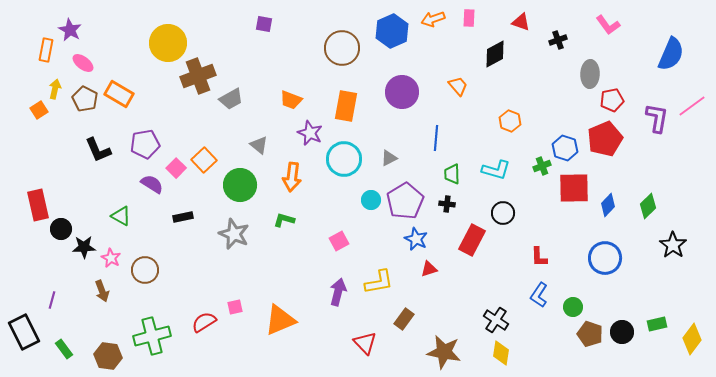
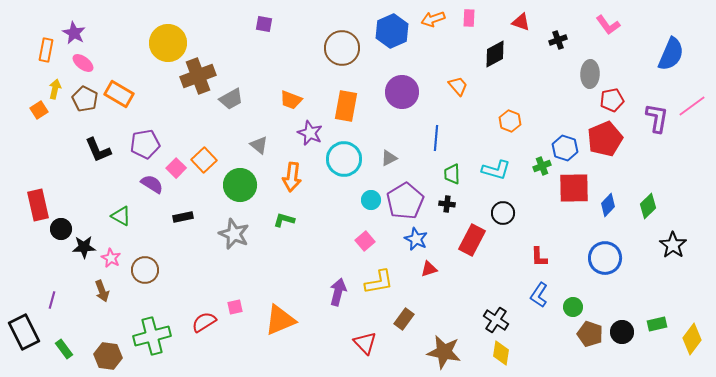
purple star at (70, 30): moved 4 px right, 3 px down
pink square at (339, 241): moved 26 px right; rotated 12 degrees counterclockwise
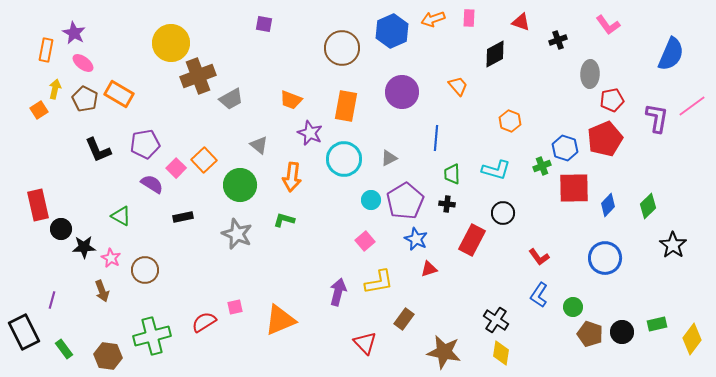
yellow circle at (168, 43): moved 3 px right
gray star at (234, 234): moved 3 px right
red L-shape at (539, 257): rotated 35 degrees counterclockwise
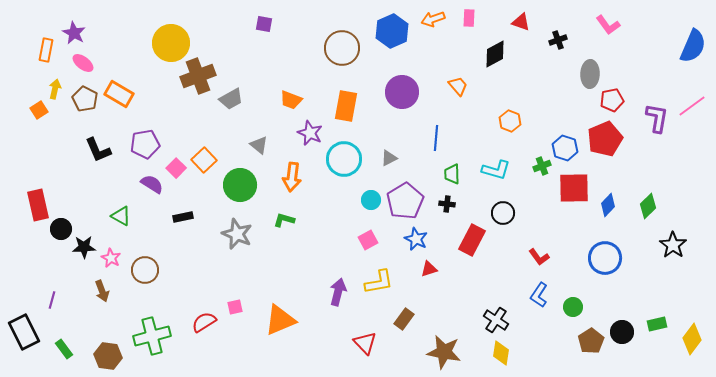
blue semicircle at (671, 54): moved 22 px right, 8 px up
pink square at (365, 241): moved 3 px right, 1 px up; rotated 12 degrees clockwise
brown pentagon at (590, 334): moved 1 px right, 7 px down; rotated 20 degrees clockwise
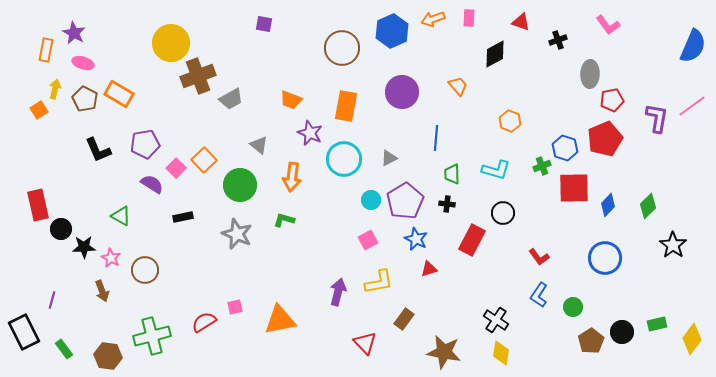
pink ellipse at (83, 63): rotated 20 degrees counterclockwise
orange triangle at (280, 320): rotated 12 degrees clockwise
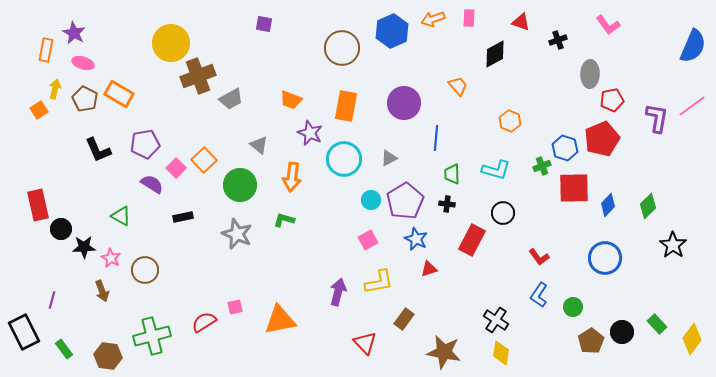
purple circle at (402, 92): moved 2 px right, 11 px down
red pentagon at (605, 139): moved 3 px left
green rectangle at (657, 324): rotated 60 degrees clockwise
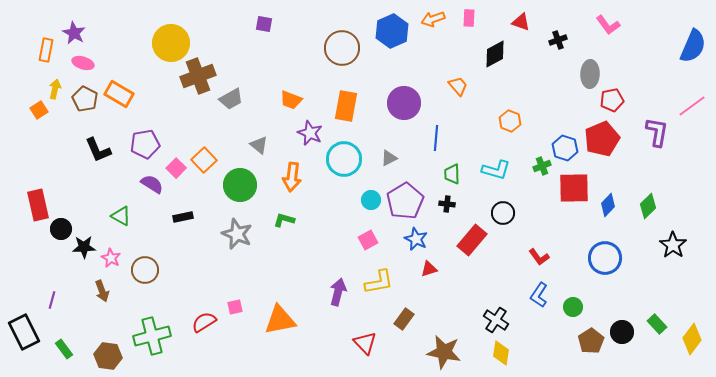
purple L-shape at (657, 118): moved 14 px down
red rectangle at (472, 240): rotated 12 degrees clockwise
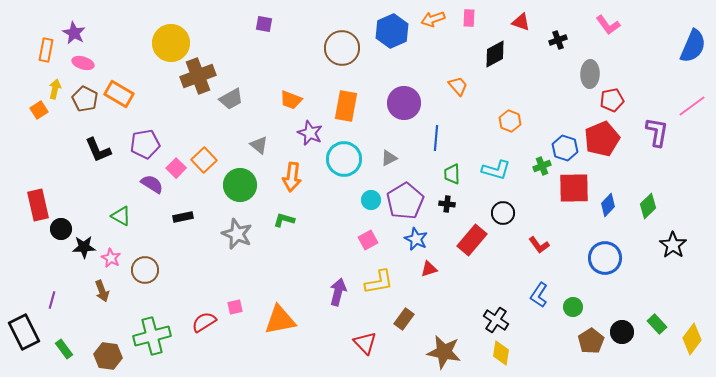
red L-shape at (539, 257): moved 12 px up
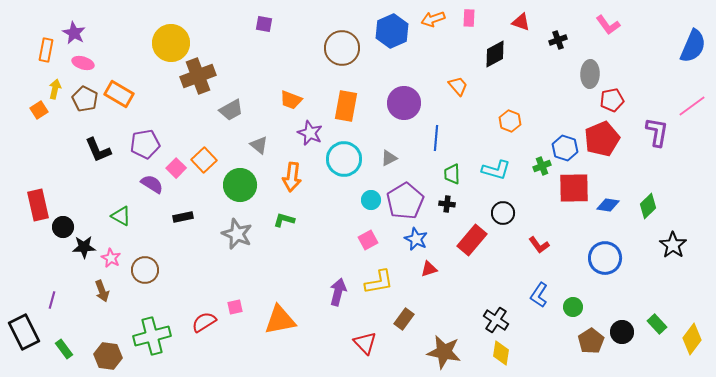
gray trapezoid at (231, 99): moved 11 px down
blue diamond at (608, 205): rotated 55 degrees clockwise
black circle at (61, 229): moved 2 px right, 2 px up
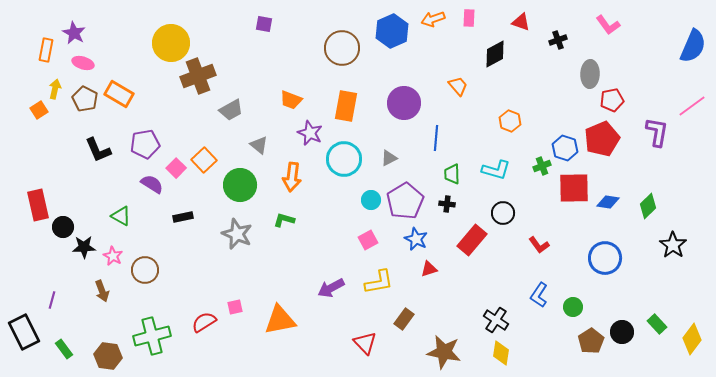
blue diamond at (608, 205): moved 3 px up
pink star at (111, 258): moved 2 px right, 2 px up
purple arrow at (338, 292): moved 7 px left, 4 px up; rotated 132 degrees counterclockwise
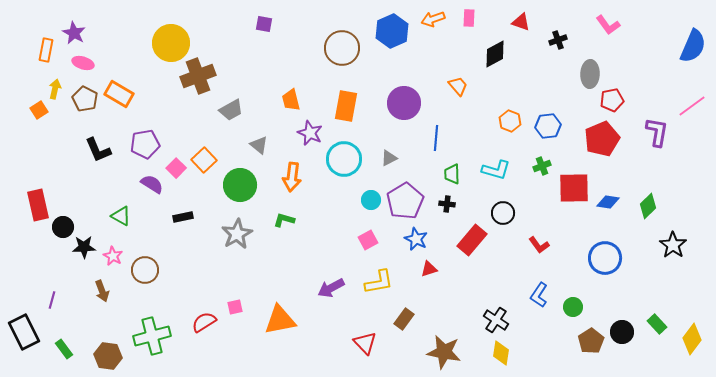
orange trapezoid at (291, 100): rotated 55 degrees clockwise
blue hexagon at (565, 148): moved 17 px left, 22 px up; rotated 25 degrees counterclockwise
gray star at (237, 234): rotated 20 degrees clockwise
